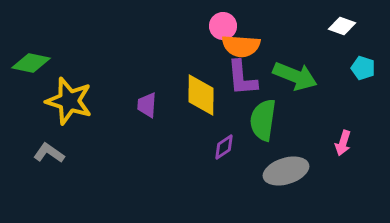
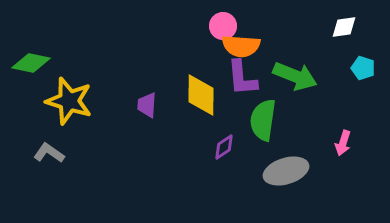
white diamond: moved 2 px right, 1 px down; rotated 28 degrees counterclockwise
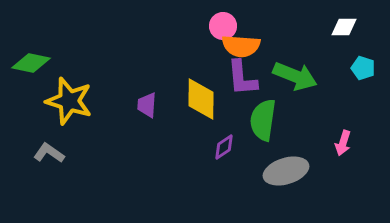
white diamond: rotated 8 degrees clockwise
yellow diamond: moved 4 px down
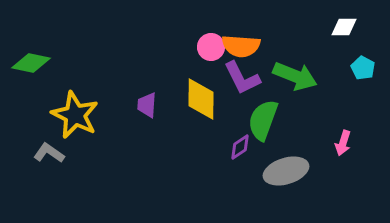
pink circle: moved 12 px left, 21 px down
cyan pentagon: rotated 10 degrees clockwise
purple L-shape: rotated 21 degrees counterclockwise
yellow star: moved 6 px right, 14 px down; rotated 9 degrees clockwise
green semicircle: rotated 12 degrees clockwise
purple diamond: moved 16 px right
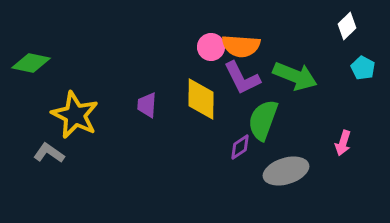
white diamond: moved 3 px right, 1 px up; rotated 44 degrees counterclockwise
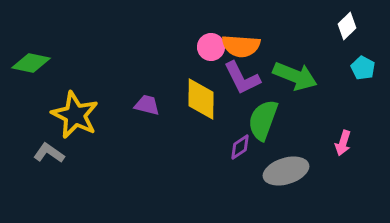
purple trapezoid: rotated 100 degrees clockwise
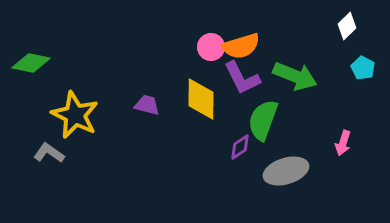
orange semicircle: rotated 21 degrees counterclockwise
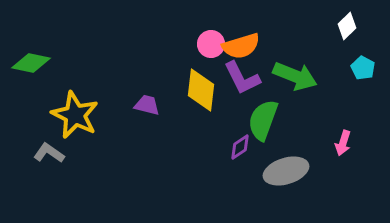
pink circle: moved 3 px up
yellow diamond: moved 9 px up; rotated 6 degrees clockwise
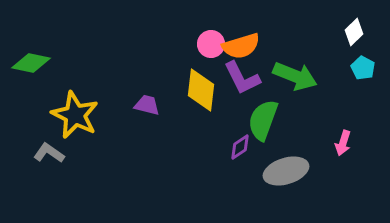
white diamond: moved 7 px right, 6 px down
